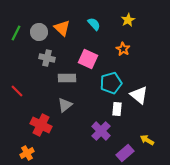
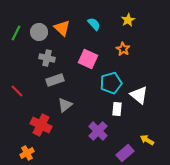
gray rectangle: moved 12 px left, 2 px down; rotated 18 degrees counterclockwise
purple cross: moved 3 px left
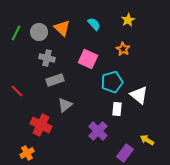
cyan pentagon: moved 1 px right, 1 px up
purple rectangle: rotated 12 degrees counterclockwise
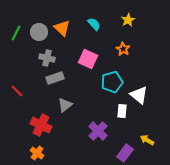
gray rectangle: moved 2 px up
white rectangle: moved 5 px right, 2 px down
orange cross: moved 10 px right; rotated 24 degrees counterclockwise
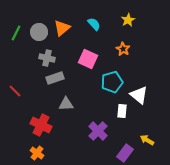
orange triangle: rotated 36 degrees clockwise
red line: moved 2 px left
gray triangle: moved 1 px right, 1 px up; rotated 35 degrees clockwise
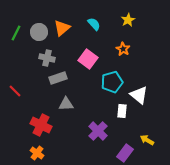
pink square: rotated 12 degrees clockwise
gray rectangle: moved 3 px right
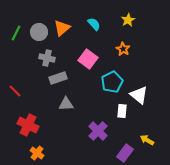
cyan pentagon: rotated 10 degrees counterclockwise
red cross: moved 13 px left
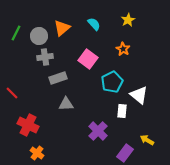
gray circle: moved 4 px down
gray cross: moved 2 px left, 1 px up; rotated 21 degrees counterclockwise
red line: moved 3 px left, 2 px down
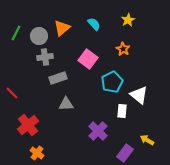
red cross: rotated 25 degrees clockwise
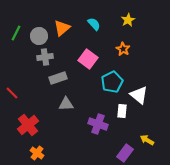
purple cross: moved 7 px up; rotated 24 degrees counterclockwise
